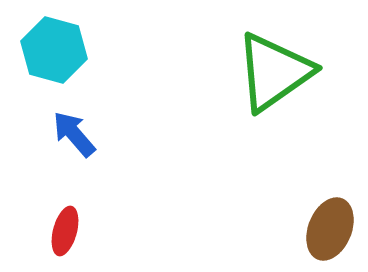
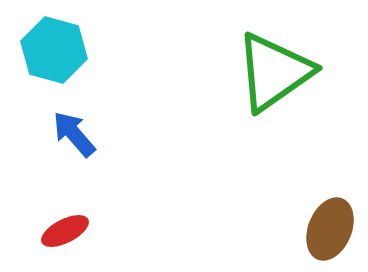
red ellipse: rotated 48 degrees clockwise
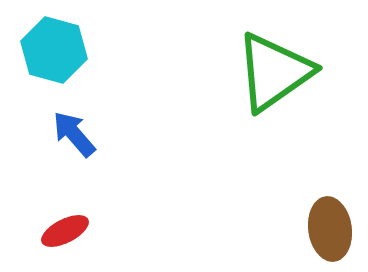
brown ellipse: rotated 30 degrees counterclockwise
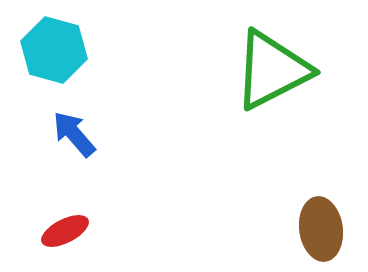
green triangle: moved 2 px left, 2 px up; rotated 8 degrees clockwise
brown ellipse: moved 9 px left
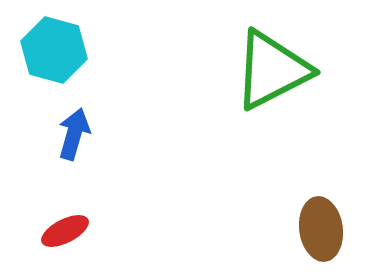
blue arrow: rotated 57 degrees clockwise
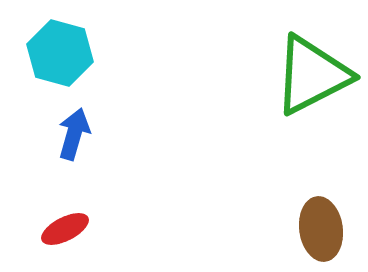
cyan hexagon: moved 6 px right, 3 px down
green triangle: moved 40 px right, 5 px down
red ellipse: moved 2 px up
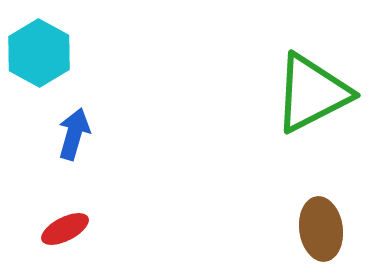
cyan hexagon: moved 21 px left; rotated 14 degrees clockwise
green triangle: moved 18 px down
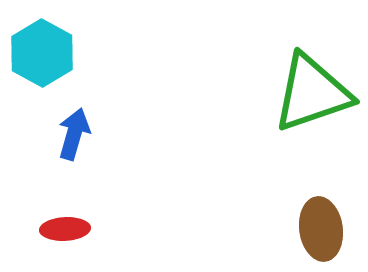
cyan hexagon: moved 3 px right
green triangle: rotated 8 degrees clockwise
red ellipse: rotated 24 degrees clockwise
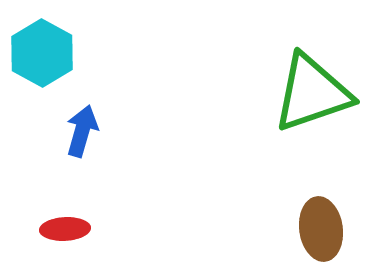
blue arrow: moved 8 px right, 3 px up
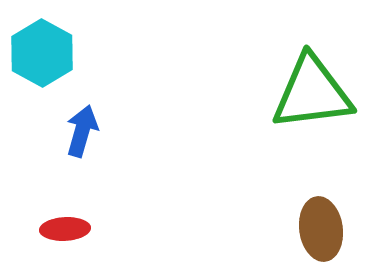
green triangle: rotated 12 degrees clockwise
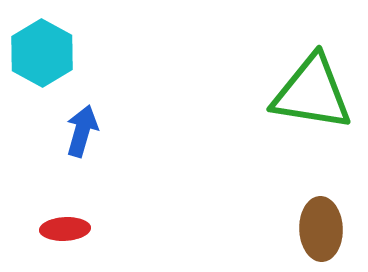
green triangle: rotated 16 degrees clockwise
brown ellipse: rotated 6 degrees clockwise
